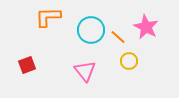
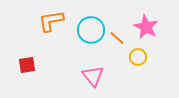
orange L-shape: moved 3 px right, 4 px down; rotated 8 degrees counterclockwise
orange line: moved 1 px left, 1 px down
yellow circle: moved 9 px right, 4 px up
red square: rotated 12 degrees clockwise
pink triangle: moved 8 px right, 5 px down
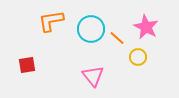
cyan circle: moved 1 px up
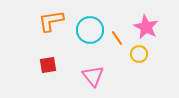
cyan circle: moved 1 px left, 1 px down
orange line: rotated 14 degrees clockwise
yellow circle: moved 1 px right, 3 px up
red square: moved 21 px right
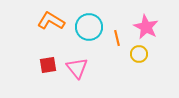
orange L-shape: rotated 40 degrees clockwise
cyan circle: moved 1 px left, 3 px up
orange line: rotated 21 degrees clockwise
pink triangle: moved 16 px left, 8 px up
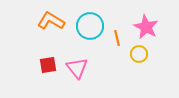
cyan circle: moved 1 px right, 1 px up
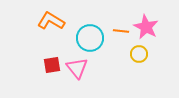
cyan circle: moved 12 px down
orange line: moved 4 px right, 7 px up; rotated 70 degrees counterclockwise
red square: moved 4 px right
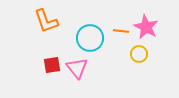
orange L-shape: moved 5 px left; rotated 140 degrees counterclockwise
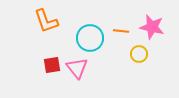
pink star: moved 6 px right; rotated 15 degrees counterclockwise
